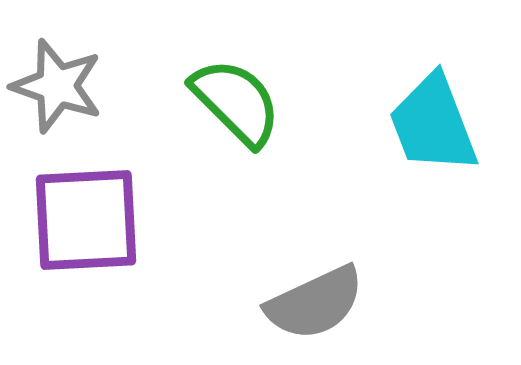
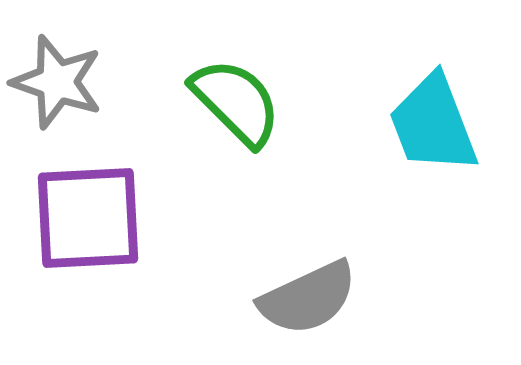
gray star: moved 4 px up
purple square: moved 2 px right, 2 px up
gray semicircle: moved 7 px left, 5 px up
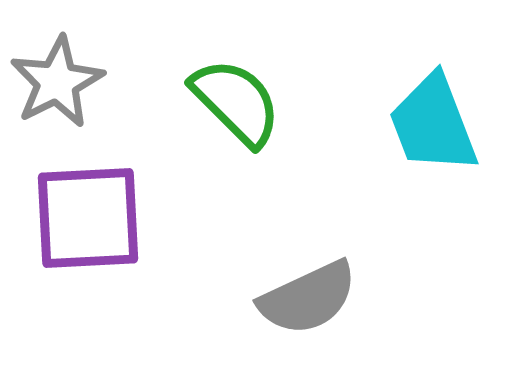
gray star: rotated 26 degrees clockwise
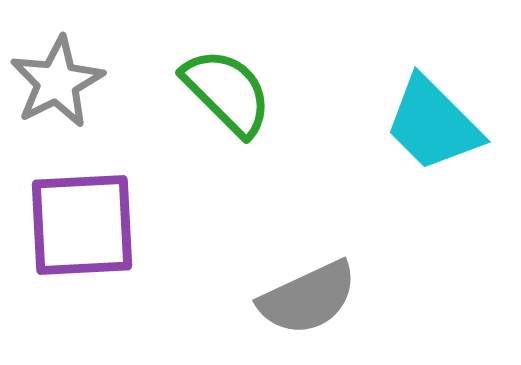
green semicircle: moved 9 px left, 10 px up
cyan trapezoid: rotated 24 degrees counterclockwise
purple square: moved 6 px left, 7 px down
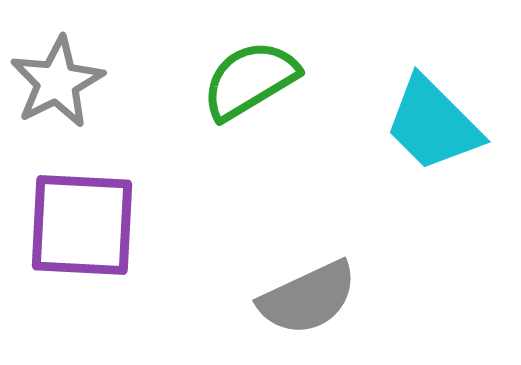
green semicircle: moved 23 px right, 12 px up; rotated 76 degrees counterclockwise
purple square: rotated 6 degrees clockwise
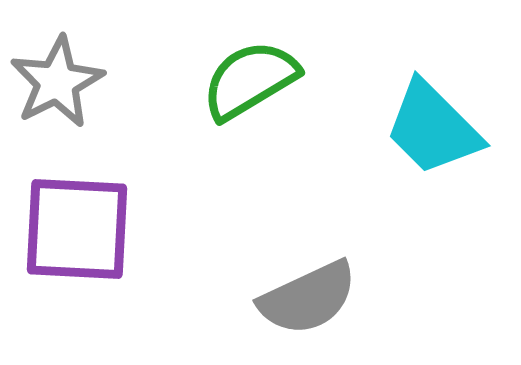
cyan trapezoid: moved 4 px down
purple square: moved 5 px left, 4 px down
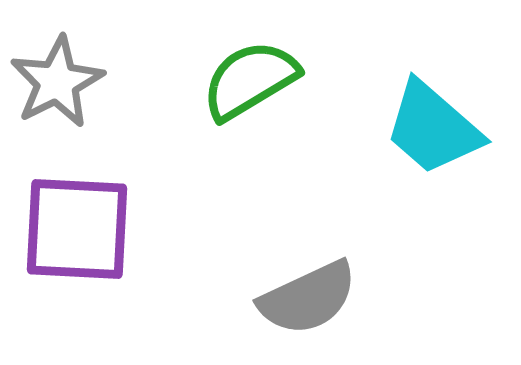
cyan trapezoid: rotated 4 degrees counterclockwise
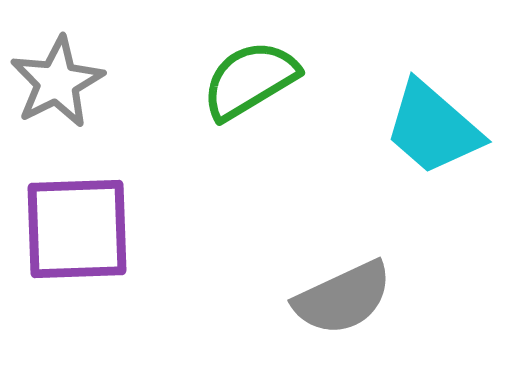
purple square: rotated 5 degrees counterclockwise
gray semicircle: moved 35 px right
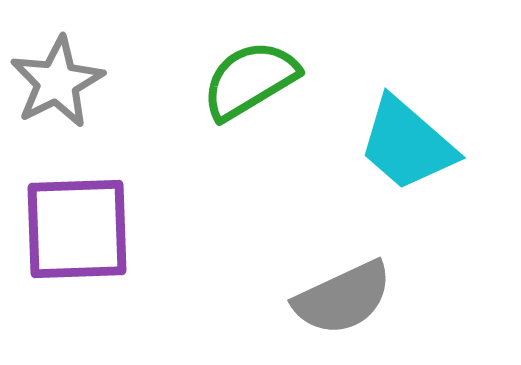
cyan trapezoid: moved 26 px left, 16 px down
